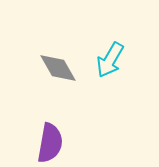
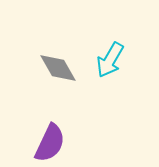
purple semicircle: rotated 15 degrees clockwise
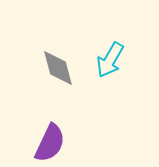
gray diamond: rotated 15 degrees clockwise
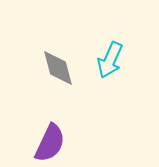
cyan arrow: rotated 6 degrees counterclockwise
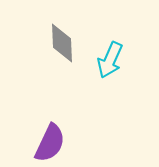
gray diamond: moved 4 px right, 25 px up; rotated 12 degrees clockwise
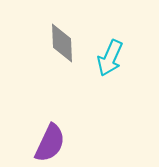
cyan arrow: moved 2 px up
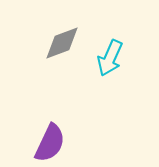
gray diamond: rotated 72 degrees clockwise
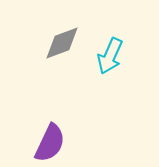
cyan arrow: moved 2 px up
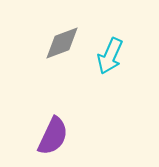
purple semicircle: moved 3 px right, 7 px up
